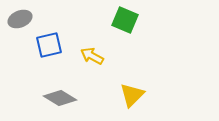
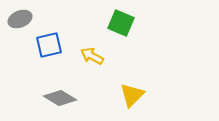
green square: moved 4 px left, 3 px down
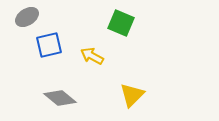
gray ellipse: moved 7 px right, 2 px up; rotated 10 degrees counterclockwise
gray diamond: rotated 8 degrees clockwise
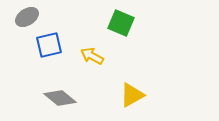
yellow triangle: rotated 16 degrees clockwise
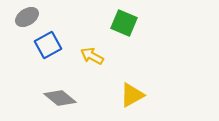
green square: moved 3 px right
blue square: moved 1 px left; rotated 16 degrees counterclockwise
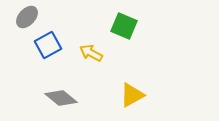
gray ellipse: rotated 15 degrees counterclockwise
green square: moved 3 px down
yellow arrow: moved 1 px left, 3 px up
gray diamond: moved 1 px right
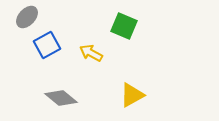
blue square: moved 1 px left
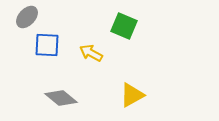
blue square: rotated 32 degrees clockwise
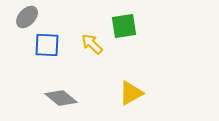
green square: rotated 32 degrees counterclockwise
yellow arrow: moved 1 px right, 9 px up; rotated 15 degrees clockwise
yellow triangle: moved 1 px left, 2 px up
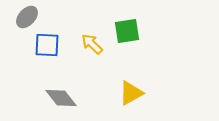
green square: moved 3 px right, 5 px down
gray diamond: rotated 12 degrees clockwise
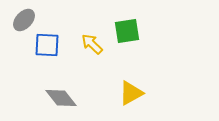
gray ellipse: moved 3 px left, 3 px down
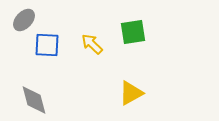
green square: moved 6 px right, 1 px down
gray diamond: moved 27 px left, 2 px down; rotated 24 degrees clockwise
